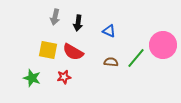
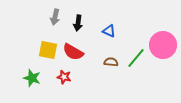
red star: rotated 24 degrees clockwise
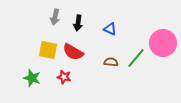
blue triangle: moved 1 px right, 2 px up
pink circle: moved 2 px up
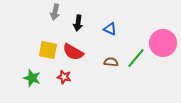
gray arrow: moved 5 px up
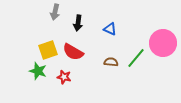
yellow square: rotated 30 degrees counterclockwise
green star: moved 6 px right, 7 px up
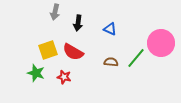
pink circle: moved 2 px left
green star: moved 2 px left, 2 px down
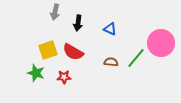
red star: rotated 16 degrees counterclockwise
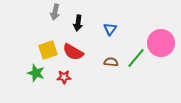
blue triangle: rotated 40 degrees clockwise
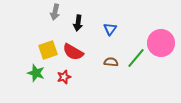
red star: rotated 16 degrees counterclockwise
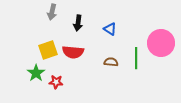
gray arrow: moved 3 px left
blue triangle: rotated 32 degrees counterclockwise
red semicircle: rotated 25 degrees counterclockwise
green line: rotated 40 degrees counterclockwise
green star: rotated 18 degrees clockwise
red star: moved 8 px left, 5 px down; rotated 24 degrees clockwise
